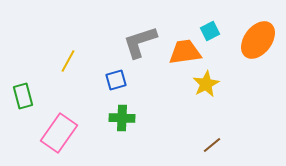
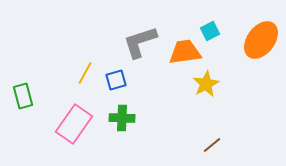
orange ellipse: moved 3 px right
yellow line: moved 17 px right, 12 px down
pink rectangle: moved 15 px right, 9 px up
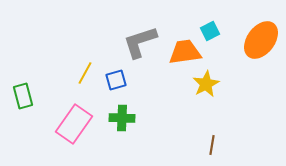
brown line: rotated 42 degrees counterclockwise
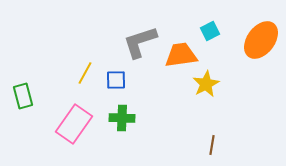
orange trapezoid: moved 4 px left, 3 px down
blue square: rotated 15 degrees clockwise
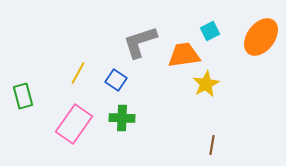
orange ellipse: moved 3 px up
orange trapezoid: moved 3 px right
yellow line: moved 7 px left
blue square: rotated 35 degrees clockwise
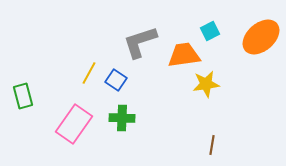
orange ellipse: rotated 12 degrees clockwise
yellow line: moved 11 px right
yellow star: rotated 20 degrees clockwise
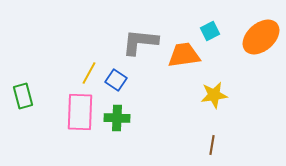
gray L-shape: rotated 24 degrees clockwise
yellow star: moved 8 px right, 11 px down
green cross: moved 5 px left
pink rectangle: moved 6 px right, 12 px up; rotated 33 degrees counterclockwise
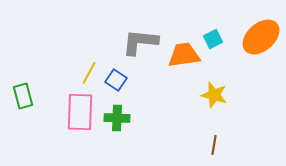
cyan square: moved 3 px right, 8 px down
yellow star: rotated 24 degrees clockwise
brown line: moved 2 px right
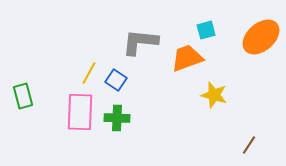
cyan square: moved 7 px left, 9 px up; rotated 12 degrees clockwise
orange trapezoid: moved 3 px right, 3 px down; rotated 12 degrees counterclockwise
brown line: moved 35 px right; rotated 24 degrees clockwise
